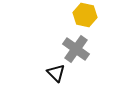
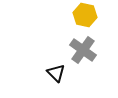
gray cross: moved 7 px right, 1 px down
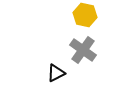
black triangle: rotated 48 degrees clockwise
